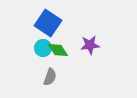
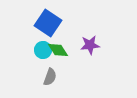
cyan circle: moved 2 px down
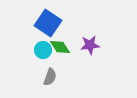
green diamond: moved 2 px right, 3 px up
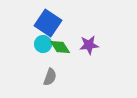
purple star: moved 1 px left
cyan circle: moved 6 px up
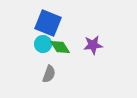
blue square: rotated 12 degrees counterclockwise
purple star: moved 4 px right
gray semicircle: moved 1 px left, 3 px up
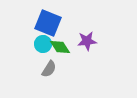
purple star: moved 6 px left, 4 px up
gray semicircle: moved 5 px up; rotated 12 degrees clockwise
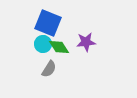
purple star: moved 1 px left, 1 px down
green diamond: moved 1 px left
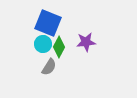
green diamond: rotated 60 degrees clockwise
gray semicircle: moved 2 px up
